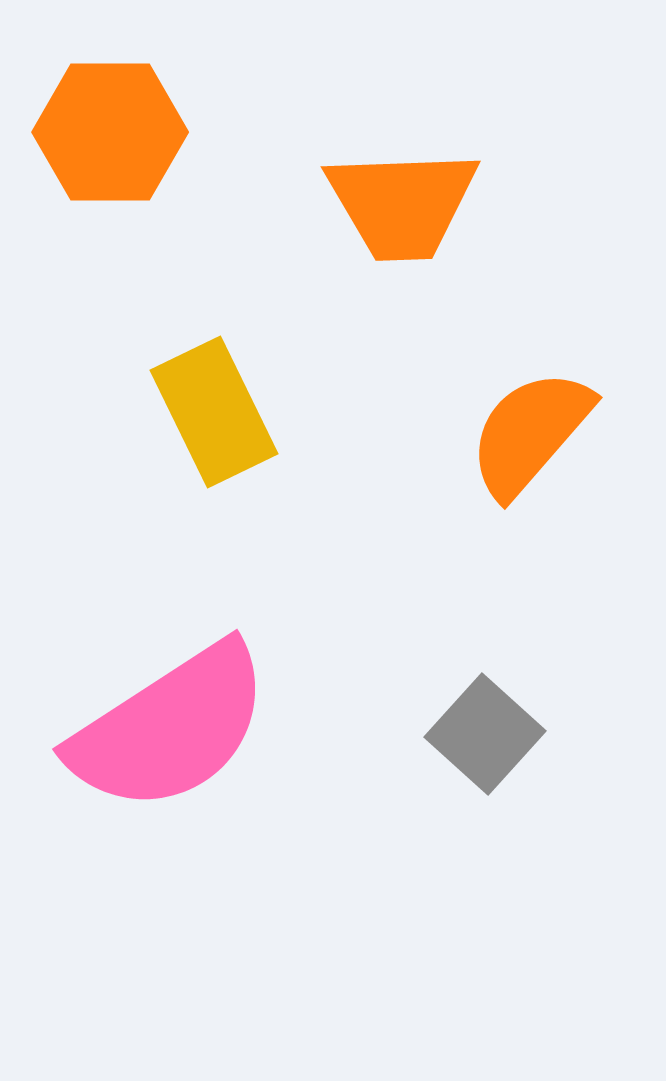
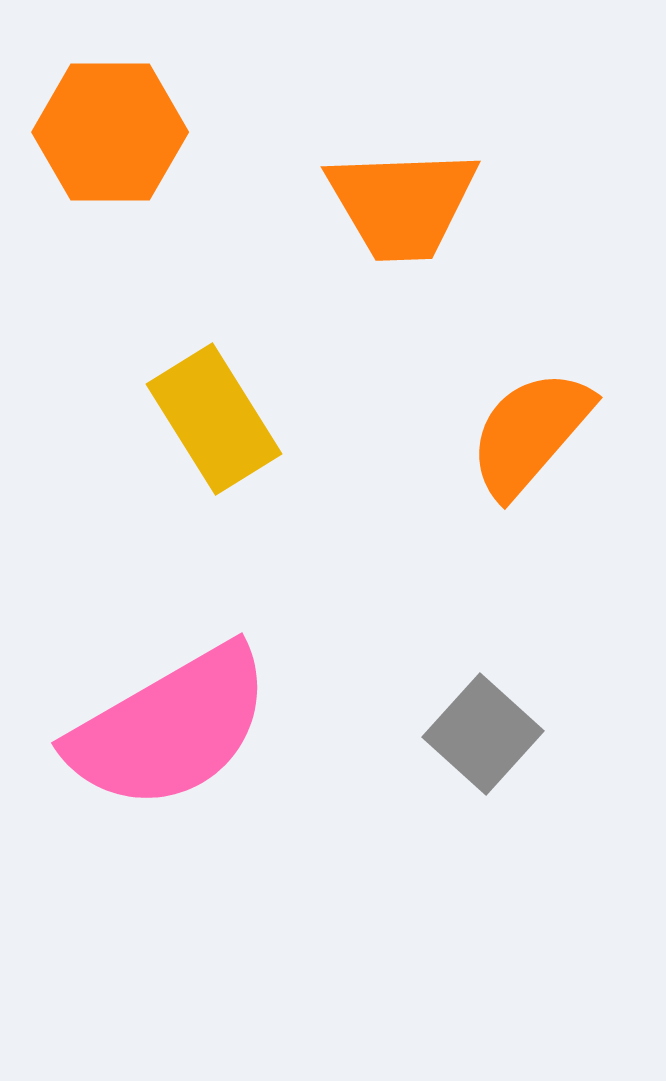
yellow rectangle: moved 7 px down; rotated 6 degrees counterclockwise
pink semicircle: rotated 3 degrees clockwise
gray square: moved 2 px left
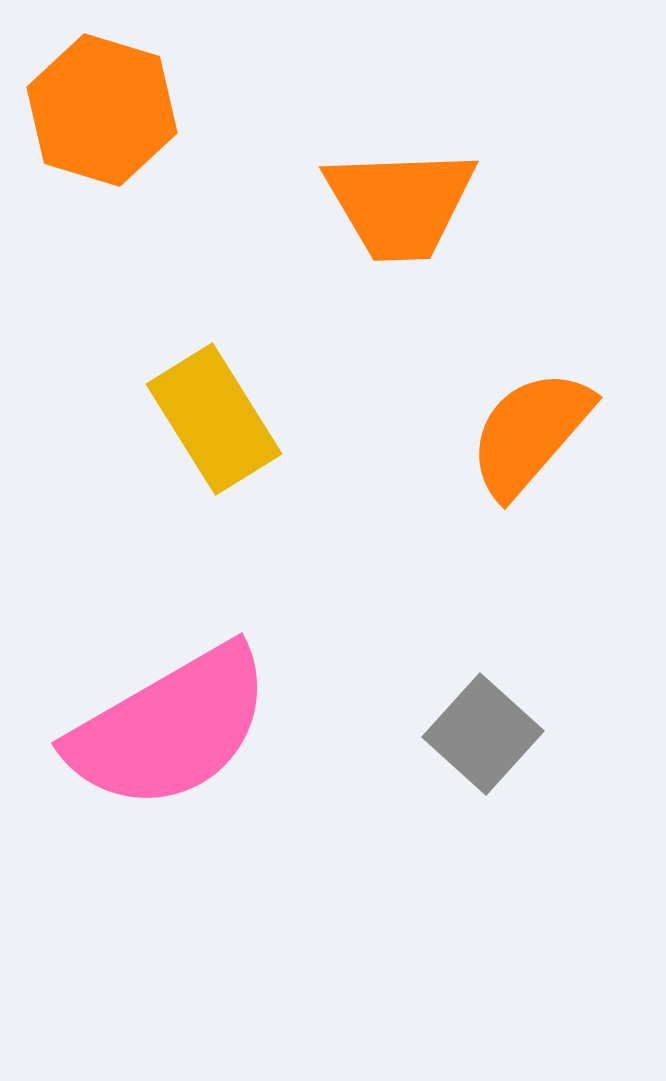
orange hexagon: moved 8 px left, 22 px up; rotated 17 degrees clockwise
orange trapezoid: moved 2 px left
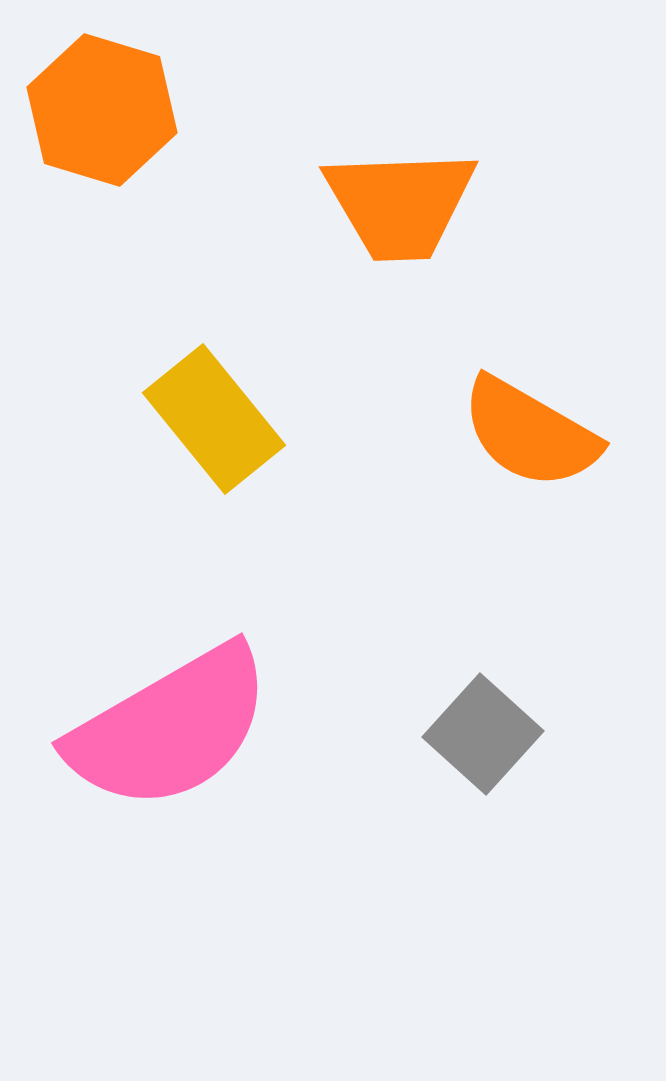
yellow rectangle: rotated 7 degrees counterclockwise
orange semicircle: rotated 101 degrees counterclockwise
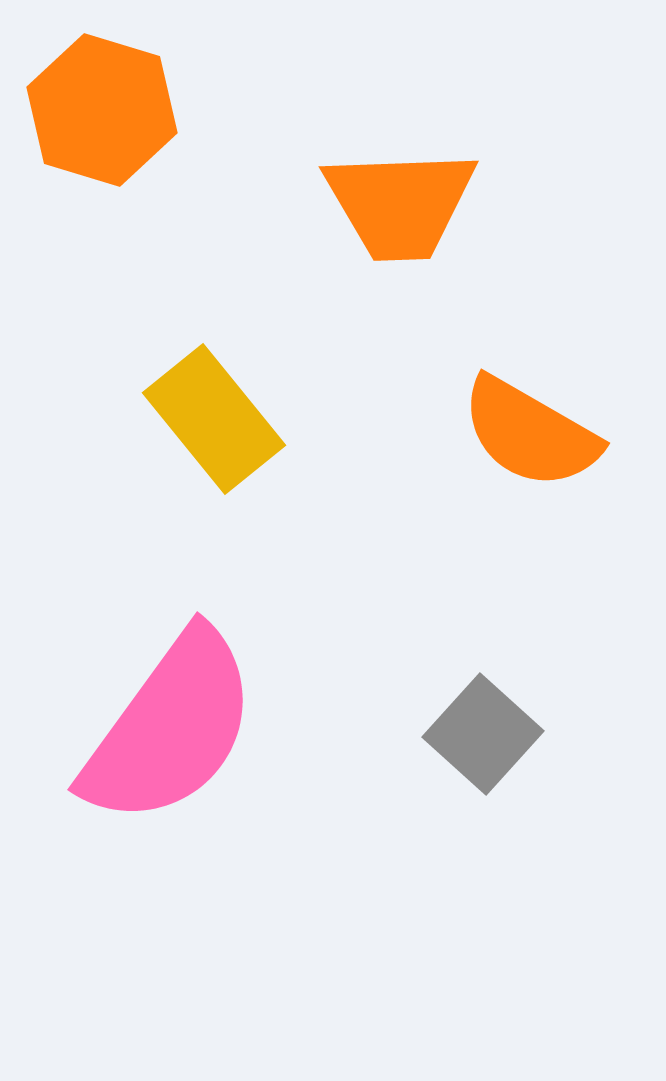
pink semicircle: rotated 24 degrees counterclockwise
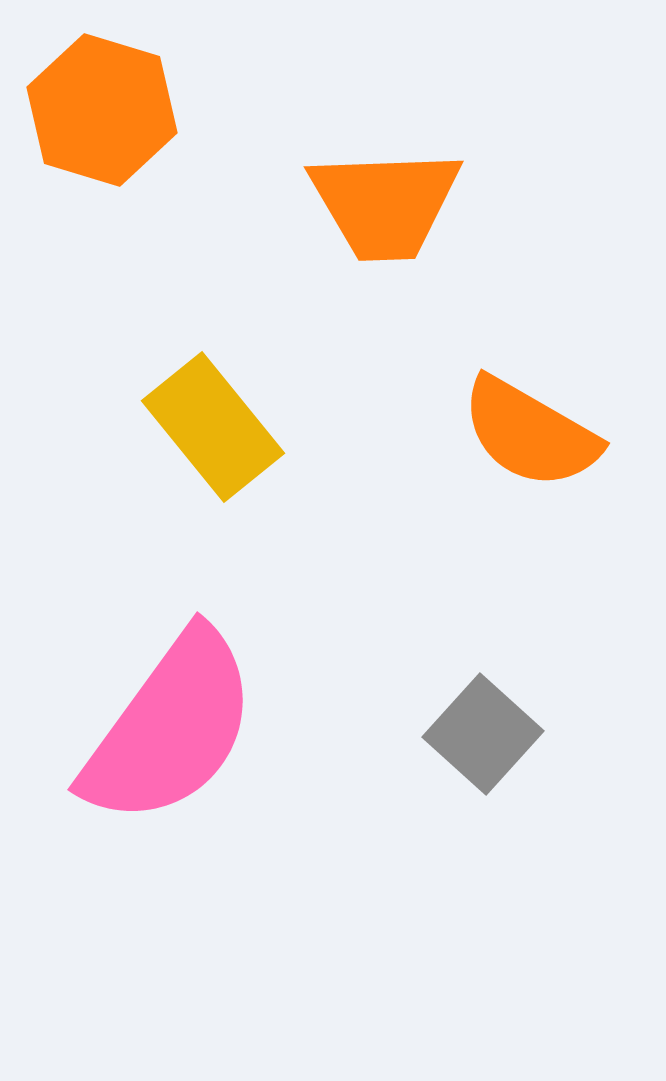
orange trapezoid: moved 15 px left
yellow rectangle: moved 1 px left, 8 px down
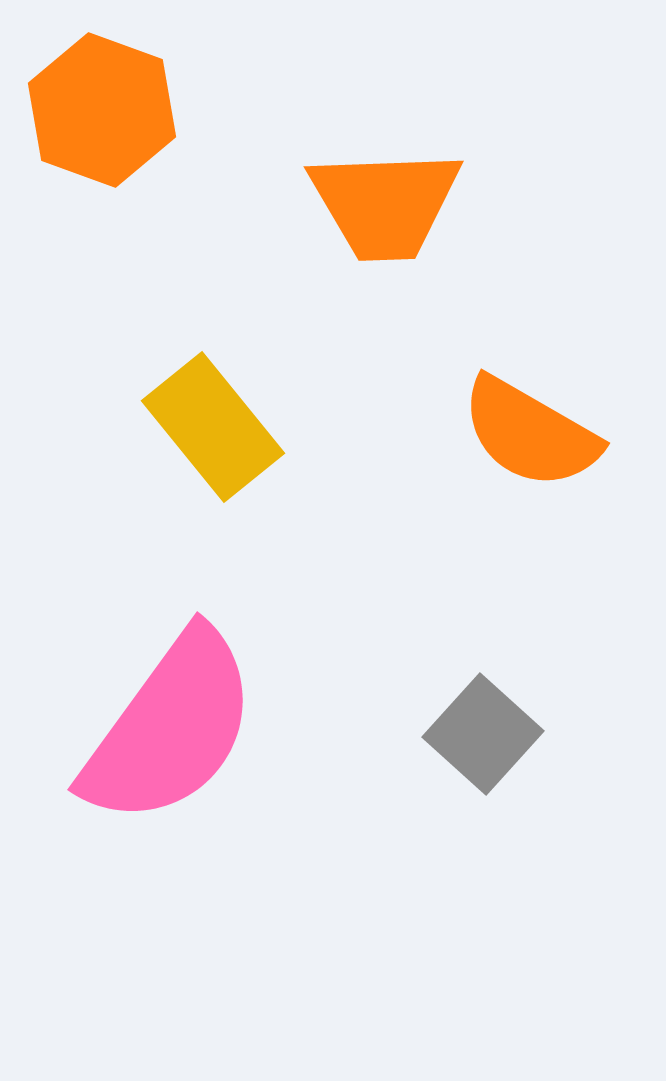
orange hexagon: rotated 3 degrees clockwise
